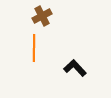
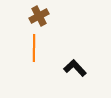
brown cross: moved 3 px left
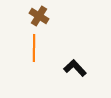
brown cross: rotated 30 degrees counterclockwise
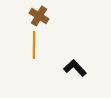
orange line: moved 3 px up
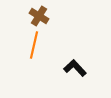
orange line: rotated 12 degrees clockwise
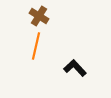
orange line: moved 2 px right, 1 px down
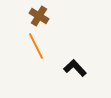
orange line: rotated 40 degrees counterclockwise
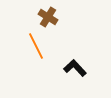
brown cross: moved 9 px right, 1 px down
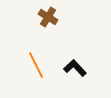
orange line: moved 19 px down
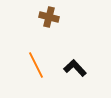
brown cross: moved 1 px right; rotated 18 degrees counterclockwise
